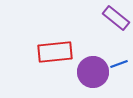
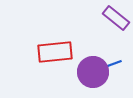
blue line: moved 6 px left
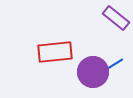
blue line: moved 2 px right; rotated 12 degrees counterclockwise
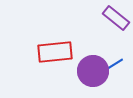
purple circle: moved 1 px up
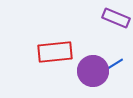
purple rectangle: rotated 16 degrees counterclockwise
